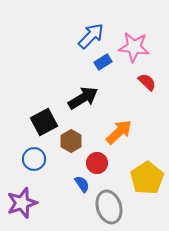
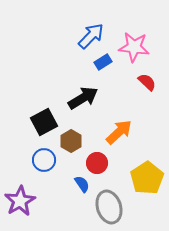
blue circle: moved 10 px right, 1 px down
purple star: moved 2 px left, 2 px up; rotated 12 degrees counterclockwise
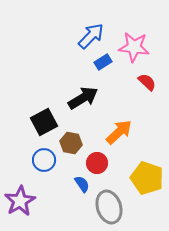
brown hexagon: moved 2 px down; rotated 20 degrees counterclockwise
yellow pentagon: rotated 20 degrees counterclockwise
